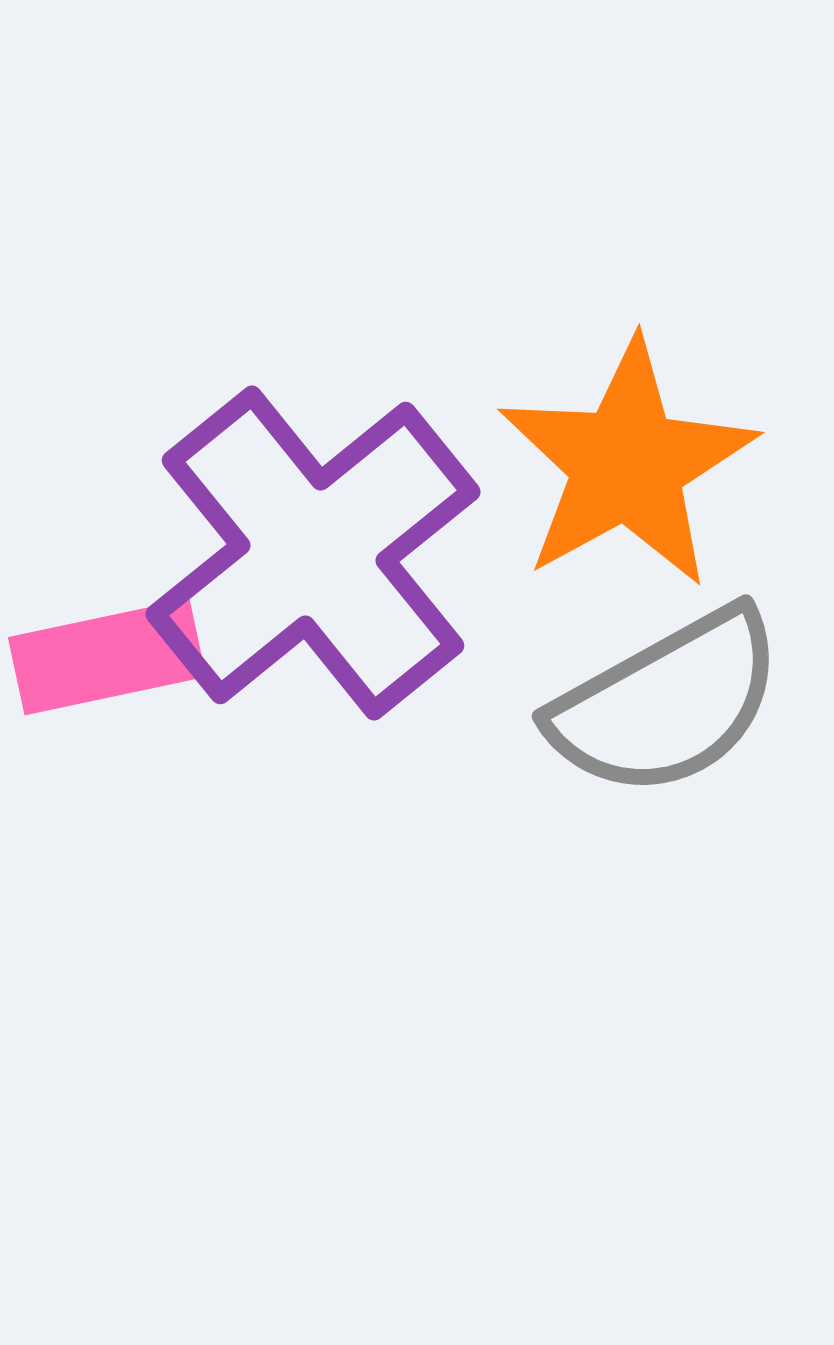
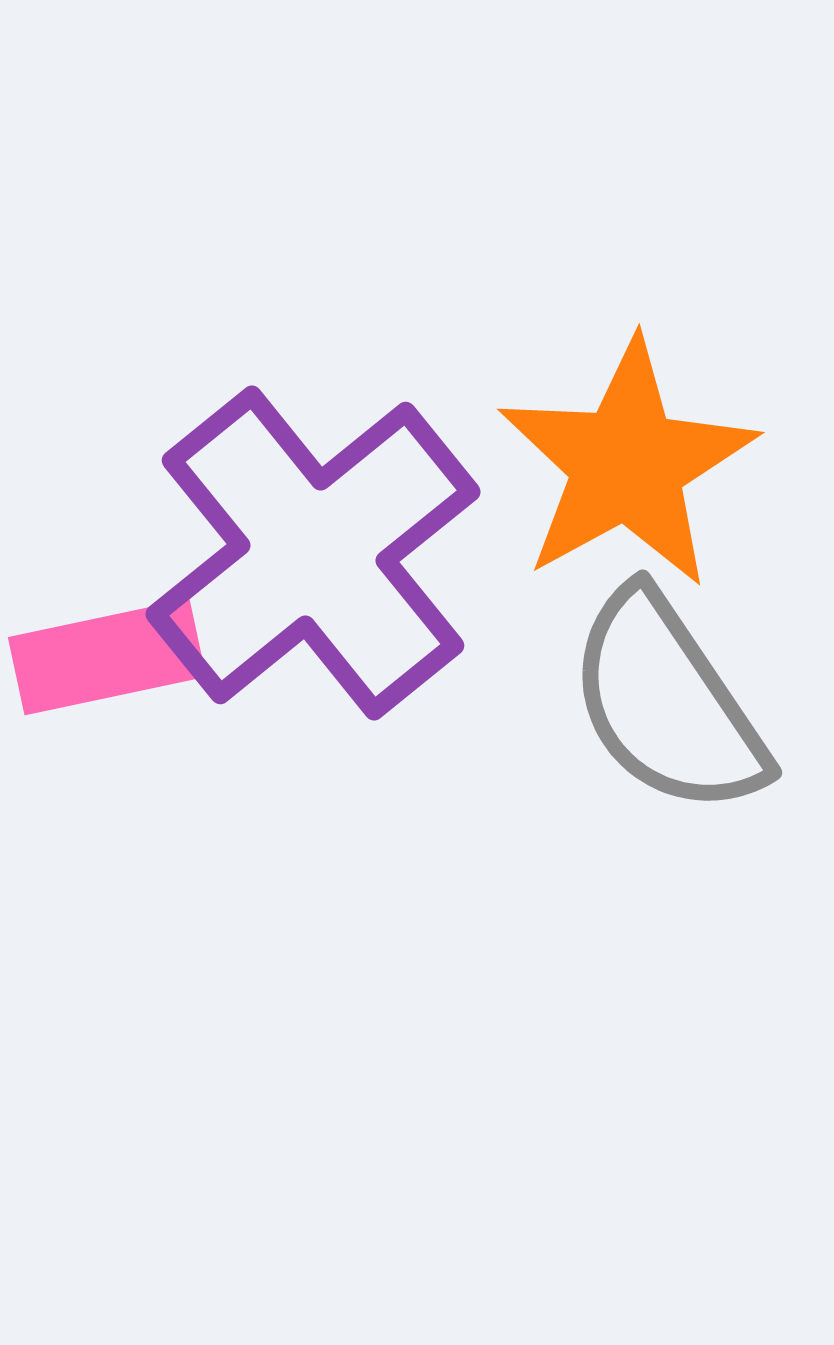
gray semicircle: rotated 85 degrees clockwise
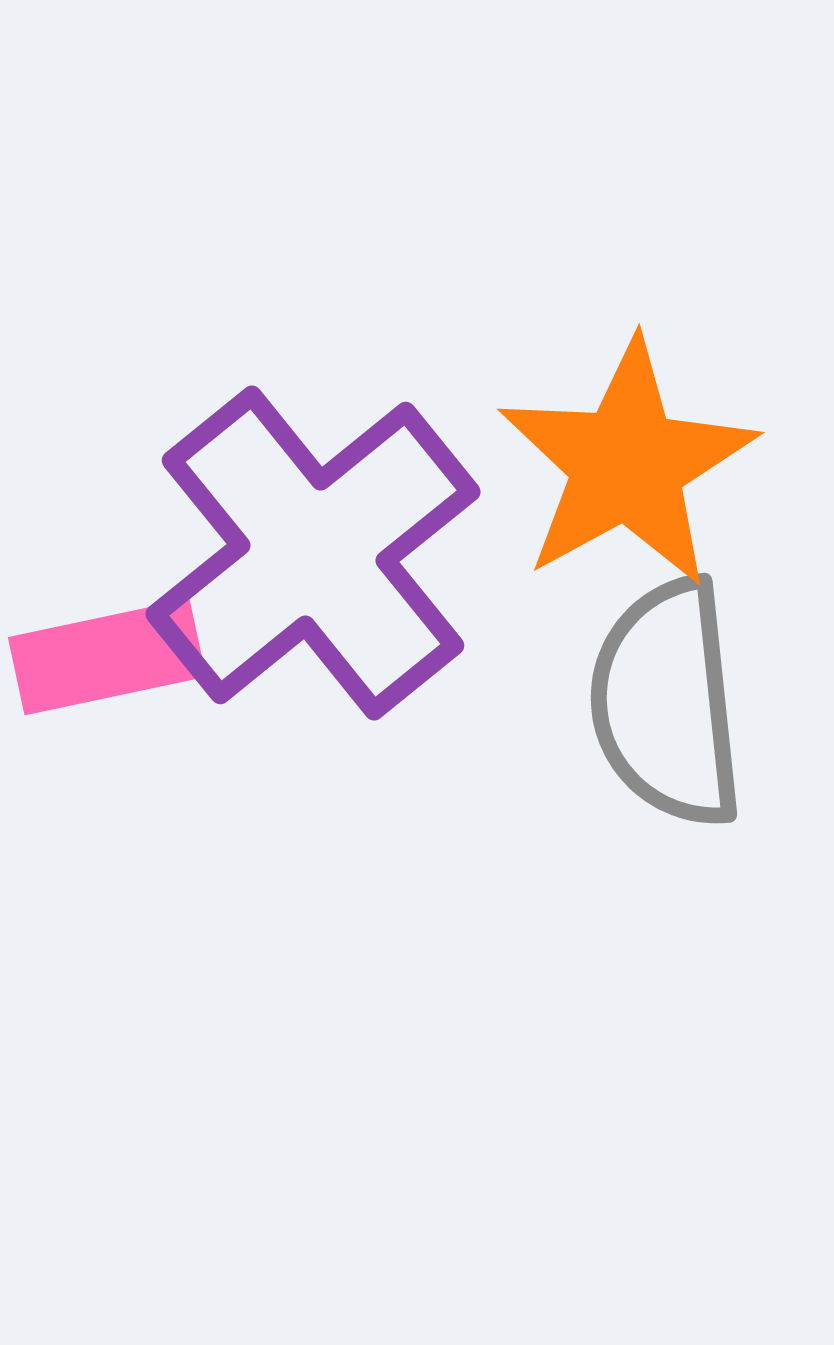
gray semicircle: rotated 28 degrees clockwise
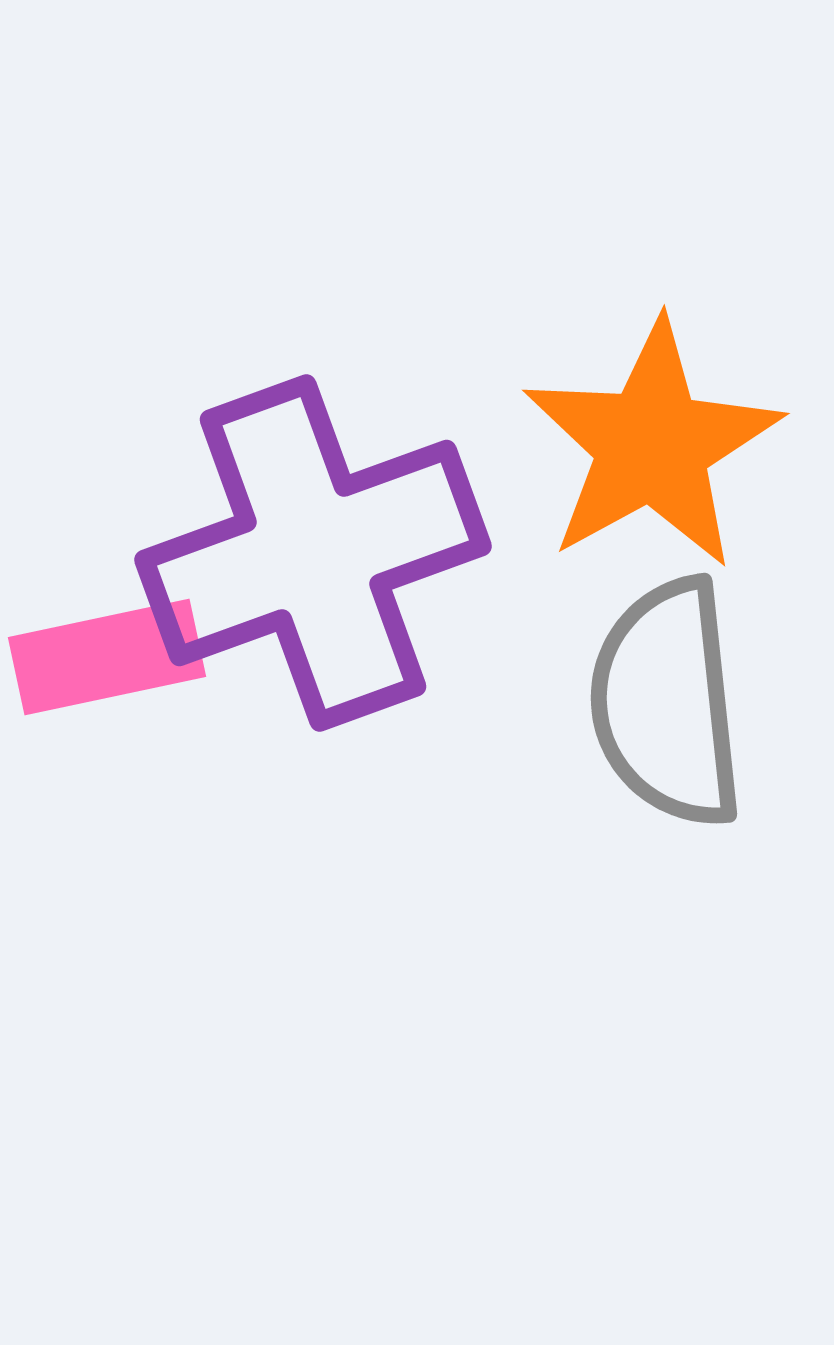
orange star: moved 25 px right, 19 px up
purple cross: rotated 19 degrees clockwise
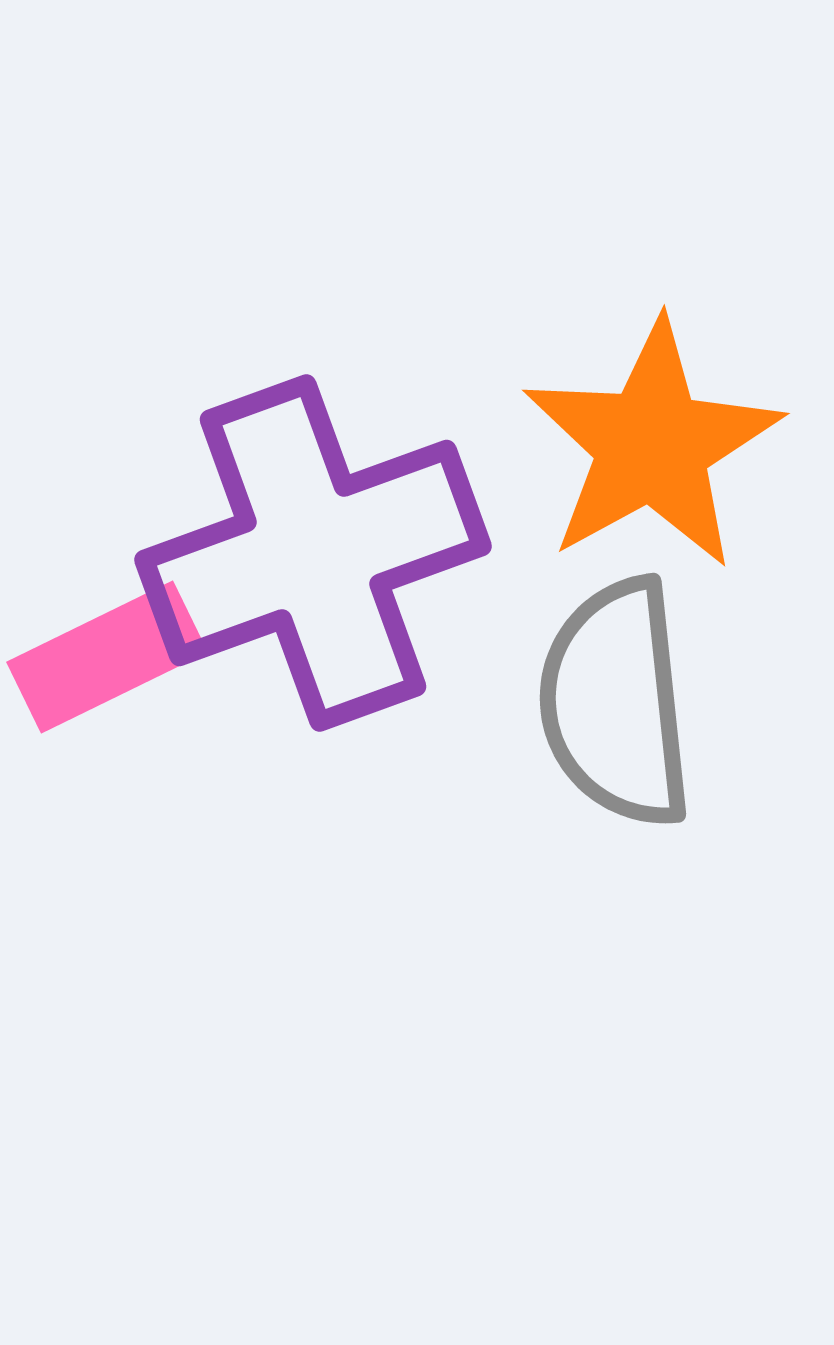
pink rectangle: rotated 14 degrees counterclockwise
gray semicircle: moved 51 px left
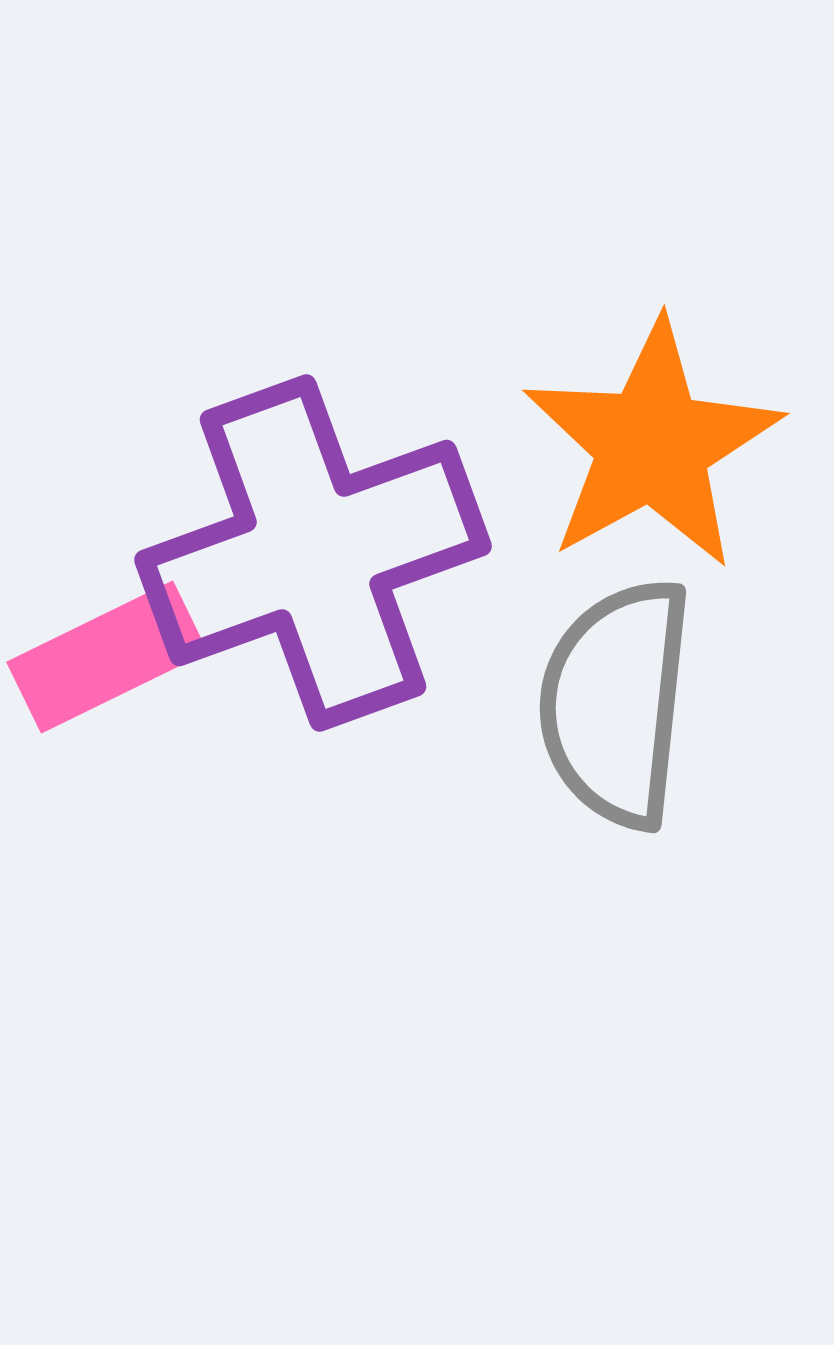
gray semicircle: rotated 12 degrees clockwise
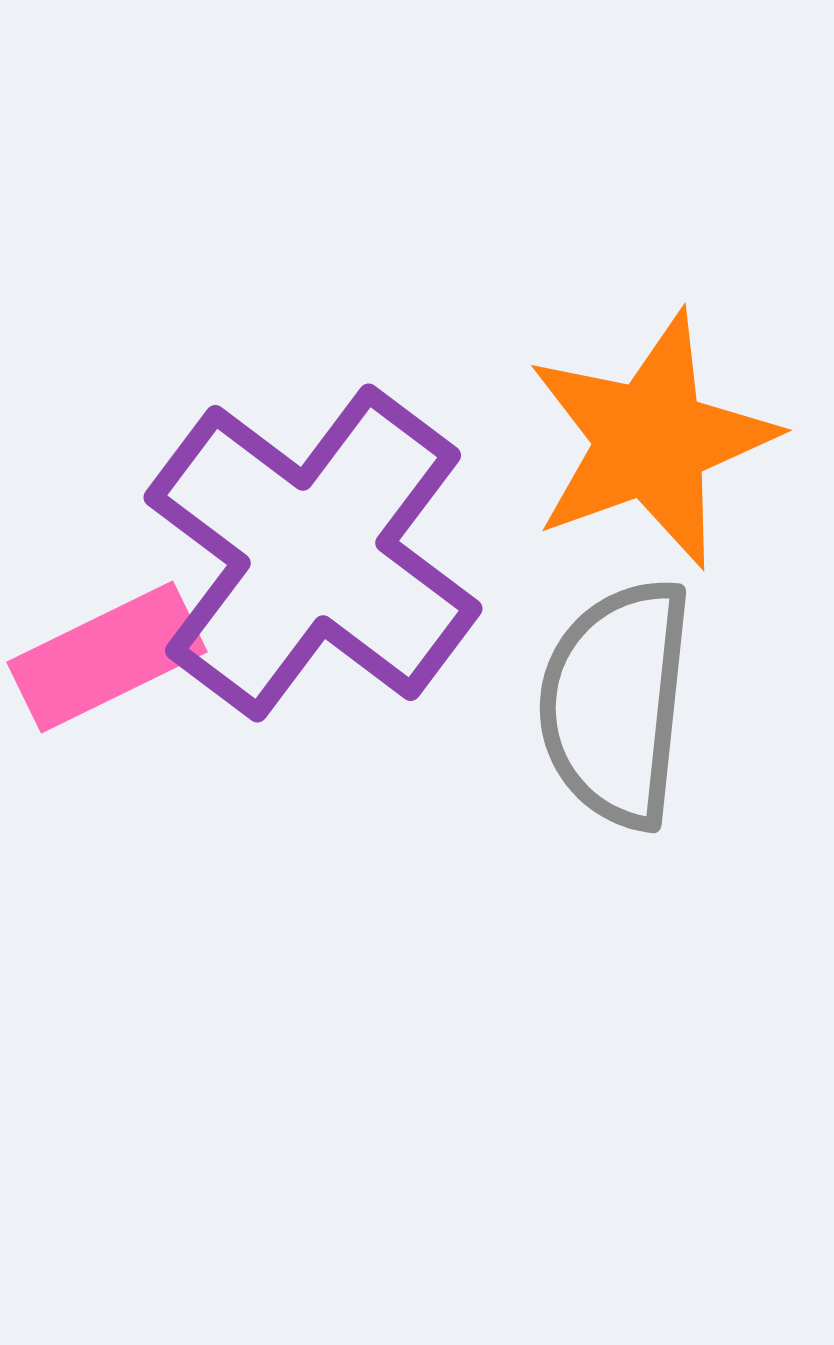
orange star: moved 1 px left, 5 px up; rotated 9 degrees clockwise
purple cross: rotated 33 degrees counterclockwise
